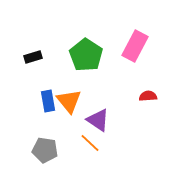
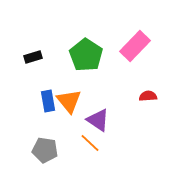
pink rectangle: rotated 16 degrees clockwise
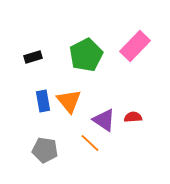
green pentagon: rotated 12 degrees clockwise
red semicircle: moved 15 px left, 21 px down
blue rectangle: moved 5 px left
purple triangle: moved 6 px right
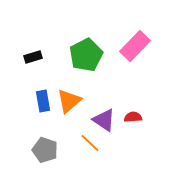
orange triangle: rotated 28 degrees clockwise
gray pentagon: rotated 10 degrees clockwise
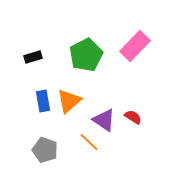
red semicircle: rotated 36 degrees clockwise
orange line: moved 1 px left, 1 px up
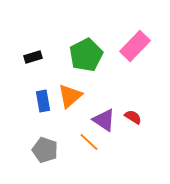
orange triangle: moved 1 px right, 5 px up
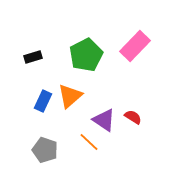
blue rectangle: rotated 35 degrees clockwise
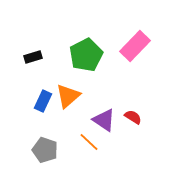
orange triangle: moved 2 px left
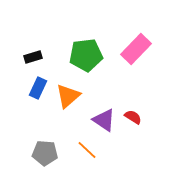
pink rectangle: moved 1 px right, 3 px down
green pentagon: rotated 20 degrees clockwise
blue rectangle: moved 5 px left, 13 px up
orange line: moved 2 px left, 8 px down
gray pentagon: moved 3 px down; rotated 15 degrees counterclockwise
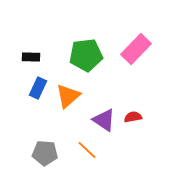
black rectangle: moved 2 px left; rotated 18 degrees clockwise
red semicircle: rotated 42 degrees counterclockwise
